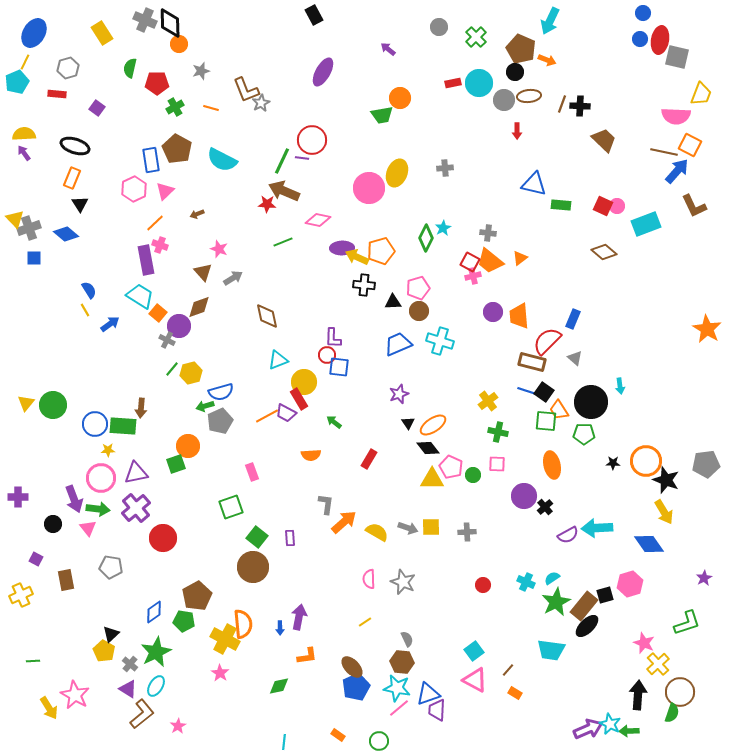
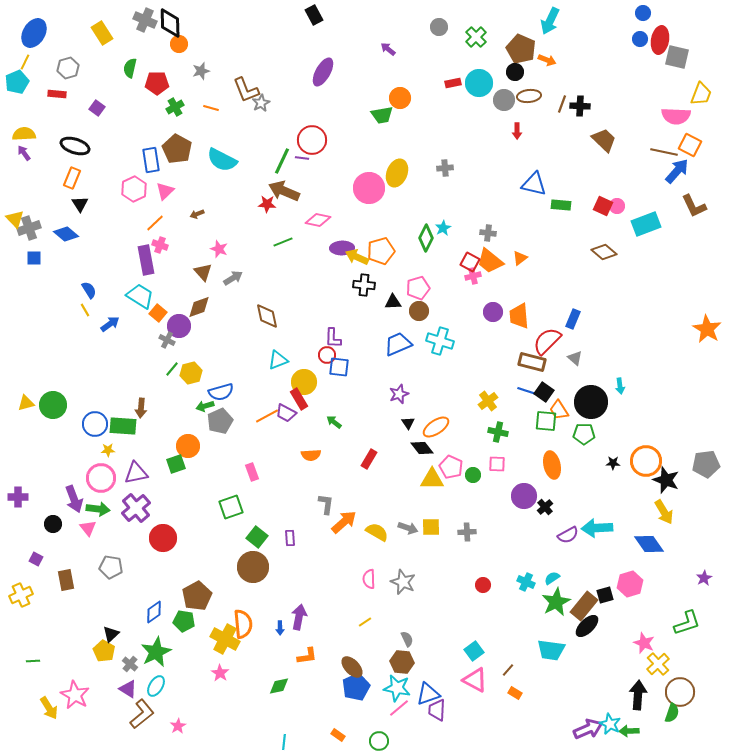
yellow triangle at (26, 403): rotated 36 degrees clockwise
orange ellipse at (433, 425): moved 3 px right, 2 px down
black diamond at (428, 448): moved 6 px left
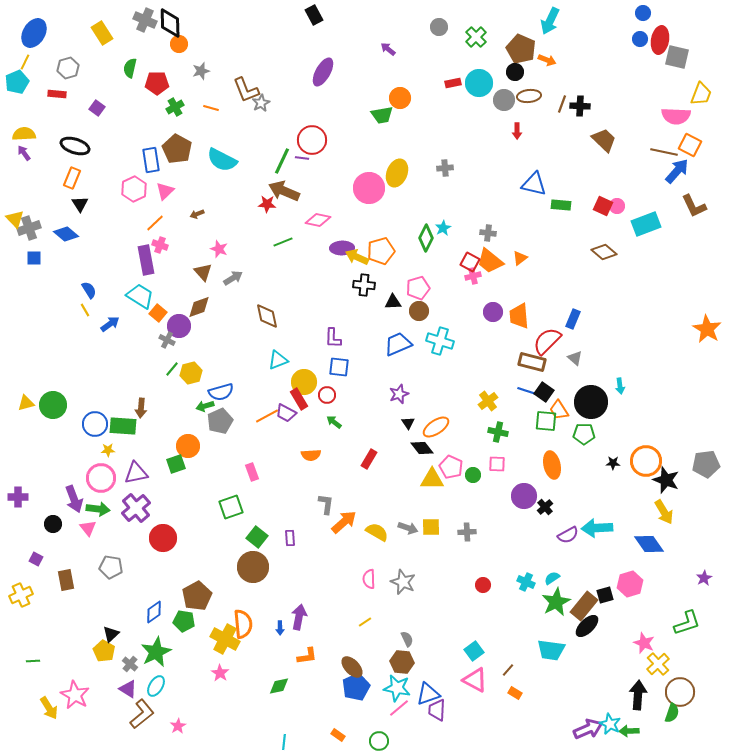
red circle at (327, 355): moved 40 px down
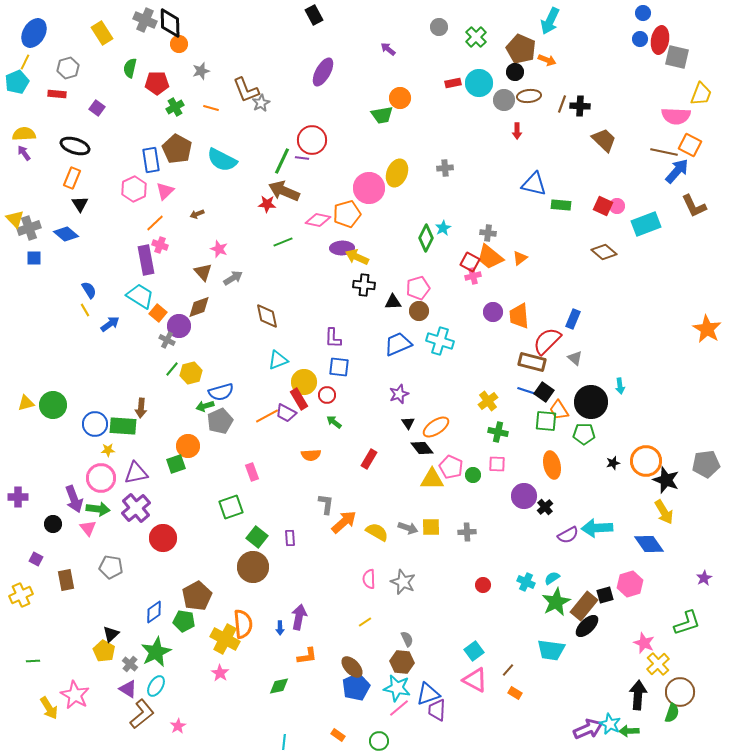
orange pentagon at (381, 251): moved 34 px left, 37 px up
orange trapezoid at (490, 261): moved 4 px up
black star at (613, 463): rotated 16 degrees counterclockwise
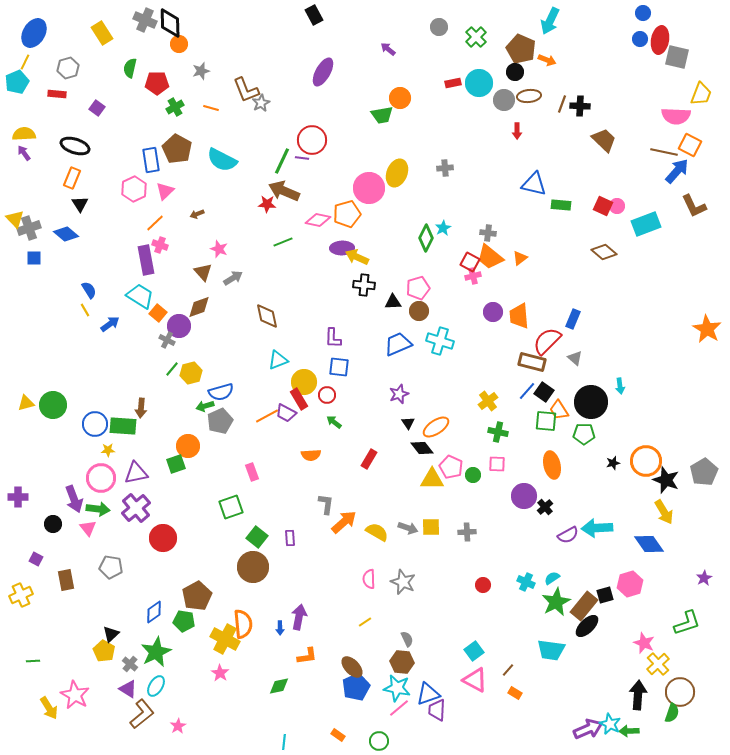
blue line at (527, 391): rotated 66 degrees counterclockwise
gray pentagon at (706, 464): moved 2 px left, 8 px down; rotated 24 degrees counterclockwise
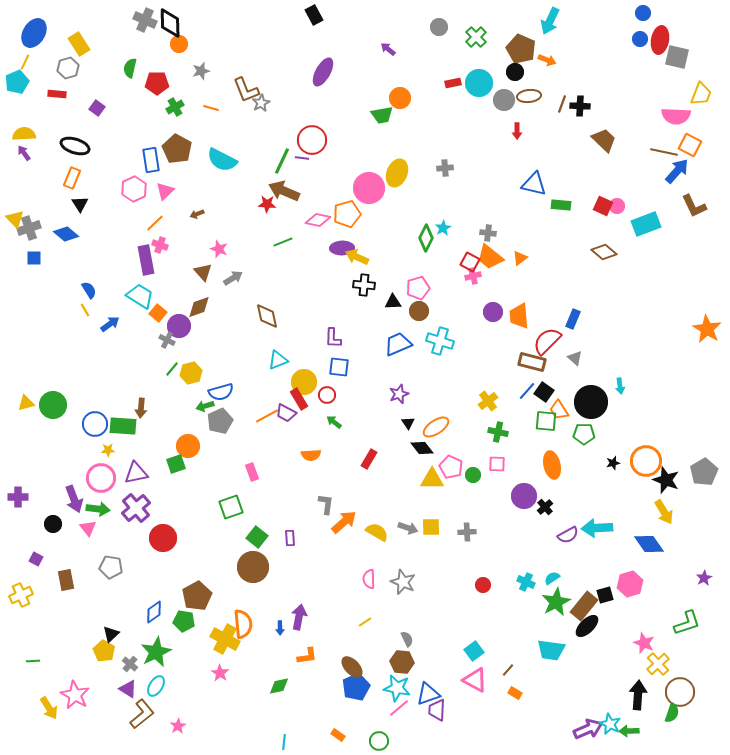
yellow rectangle at (102, 33): moved 23 px left, 11 px down
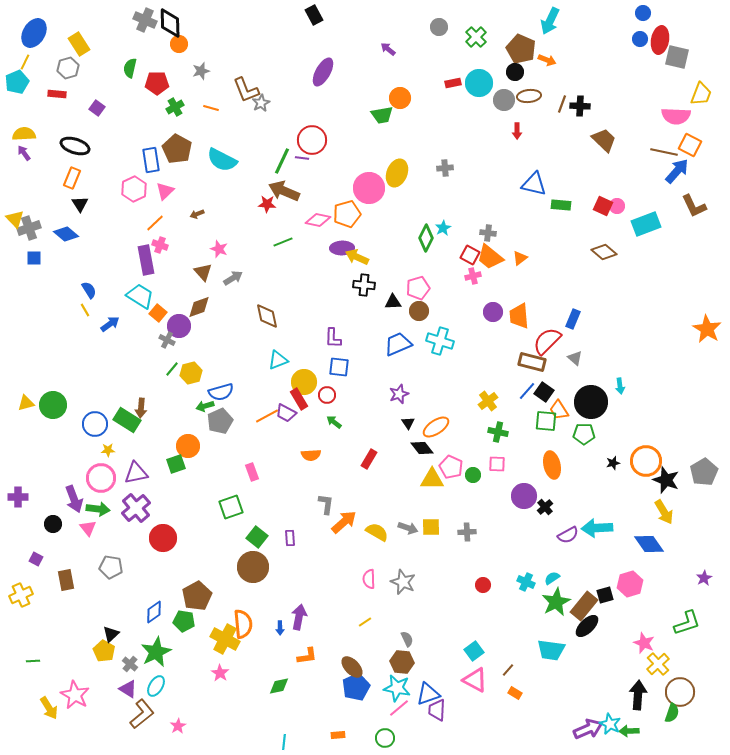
red square at (470, 262): moved 7 px up
green rectangle at (123, 426): moved 4 px right, 6 px up; rotated 28 degrees clockwise
orange rectangle at (338, 735): rotated 40 degrees counterclockwise
green circle at (379, 741): moved 6 px right, 3 px up
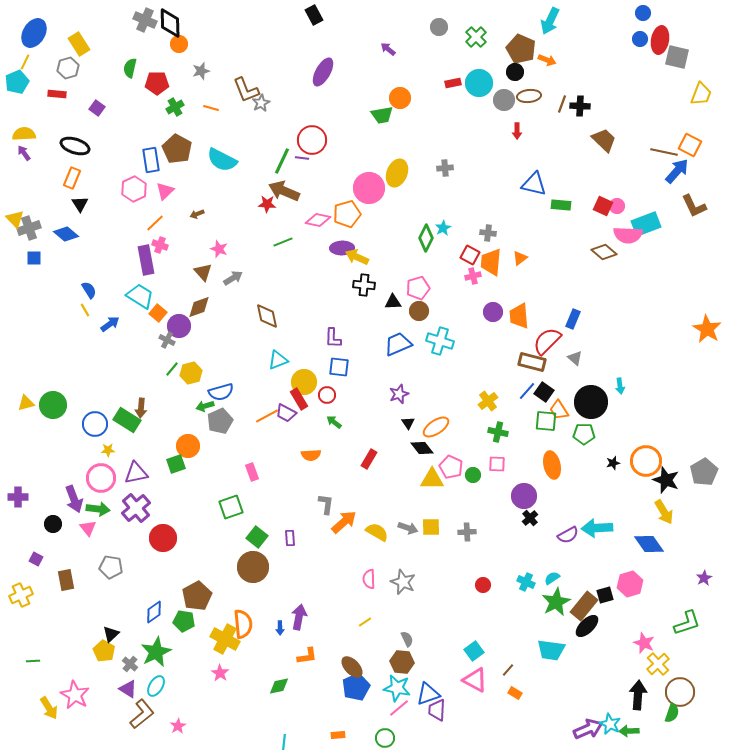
pink semicircle at (676, 116): moved 48 px left, 119 px down
orange trapezoid at (490, 257): moved 1 px right, 5 px down; rotated 56 degrees clockwise
black cross at (545, 507): moved 15 px left, 11 px down
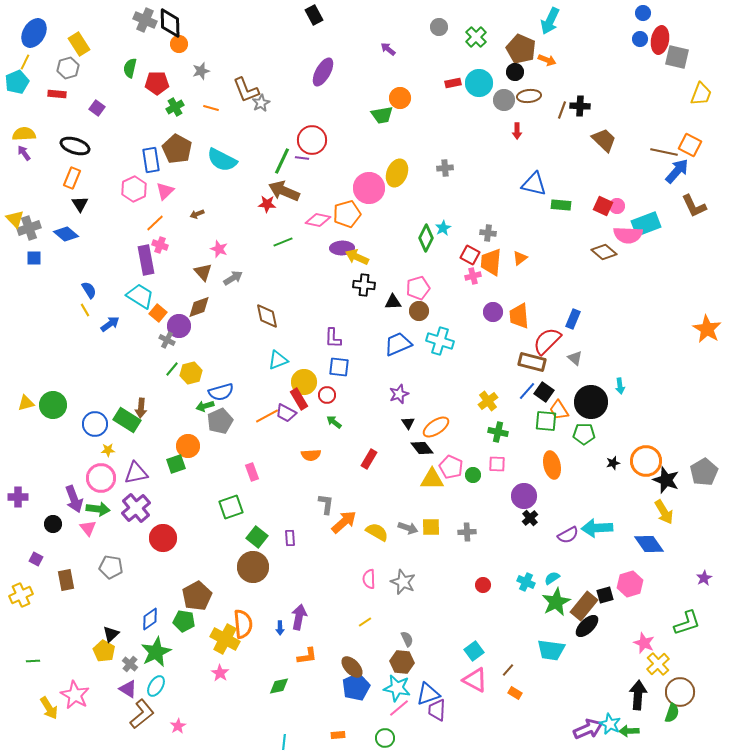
brown line at (562, 104): moved 6 px down
blue diamond at (154, 612): moved 4 px left, 7 px down
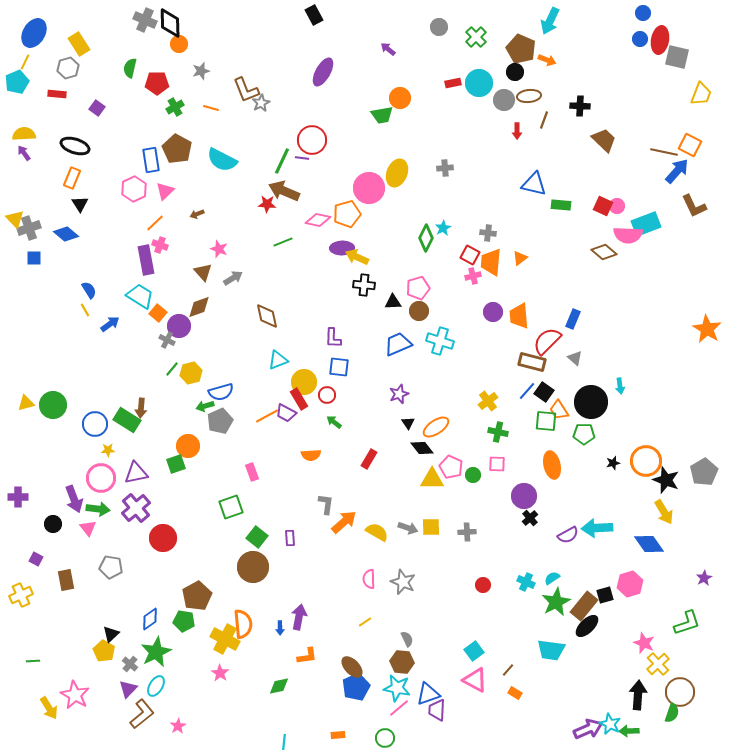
brown line at (562, 110): moved 18 px left, 10 px down
purple triangle at (128, 689): rotated 42 degrees clockwise
